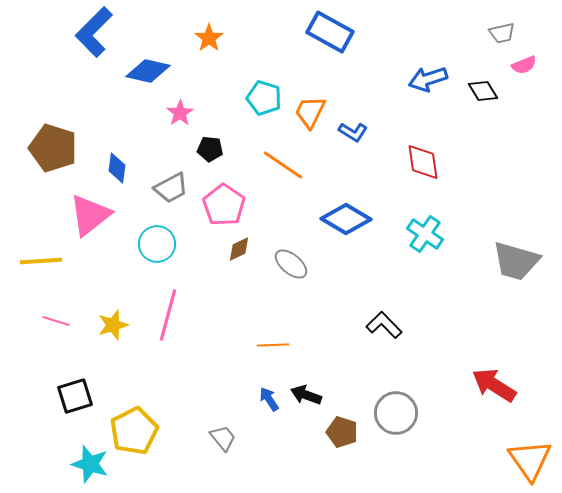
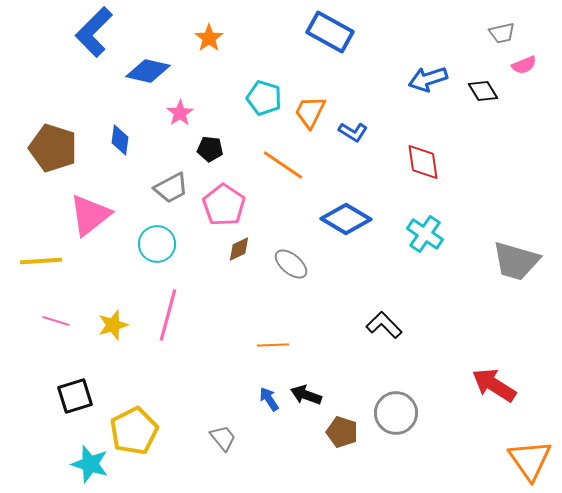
blue diamond at (117, 168): moved 3 px right, 28 px up
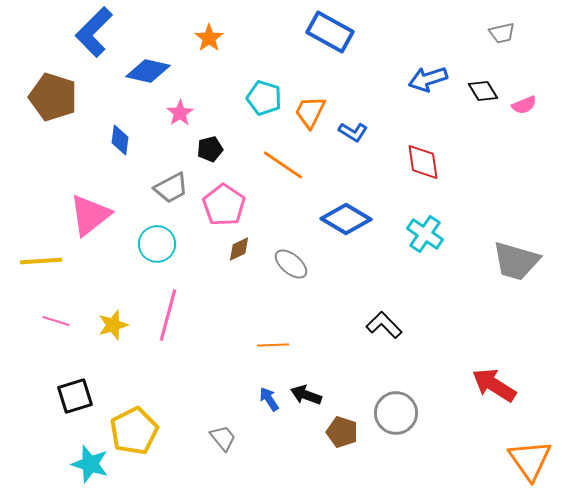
pink semicircle at (524, 65): moved 40 px down
brown pentagon at (53, 148): moved 51 px up
black pentagon at (210, 149): rotated 20 degrees counterclockwise
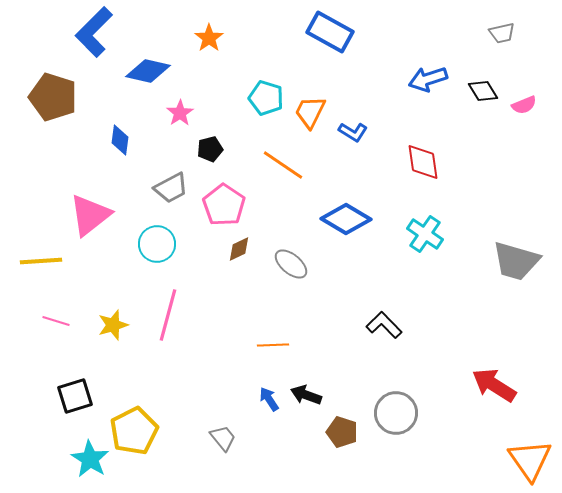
cyan pentagon at (264, 98): moved 2 px right
cyan star at (90, 464): moved 5 px up; rotated 15 degrees clockwise
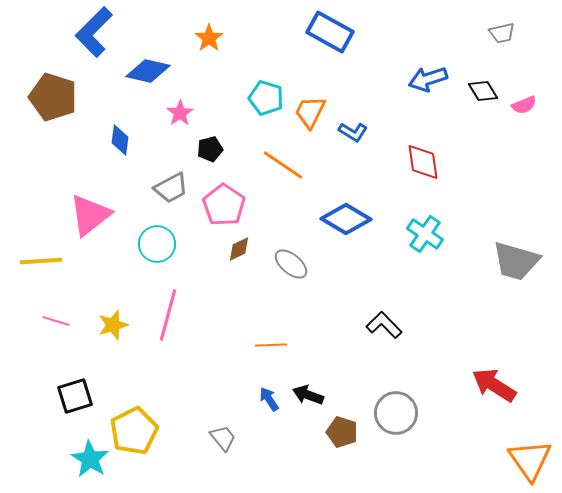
orange line at (273, 345): moved 2 px left
black arrow at (306, 395): moved 2 px right
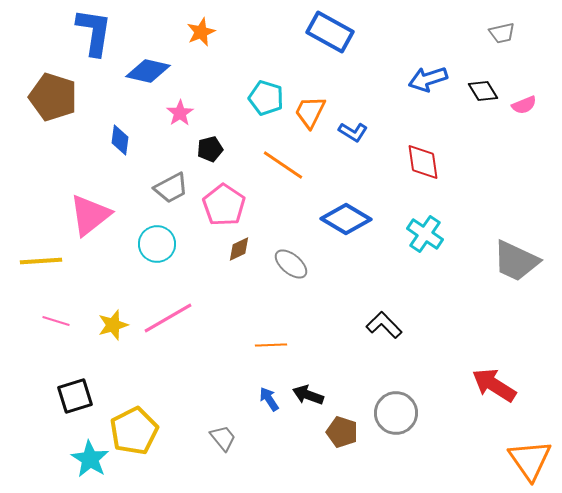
blue L-shape at (94, 32): rotated 144 degrees clockwise
orange star at (209, 38): moved 8 px left, 6 px up; rotated 12 degrees clockwise
gray trapezoid at (516, 261): rotated 9 degrees clockwise
pink line at (168, 315): moved 3 px down; rotated 45 degrees clockwise
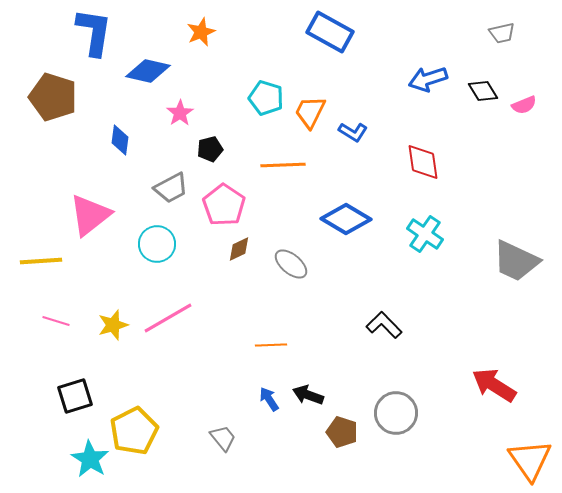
orange line at (283, 165): rotated 36 degrees counterclockwise
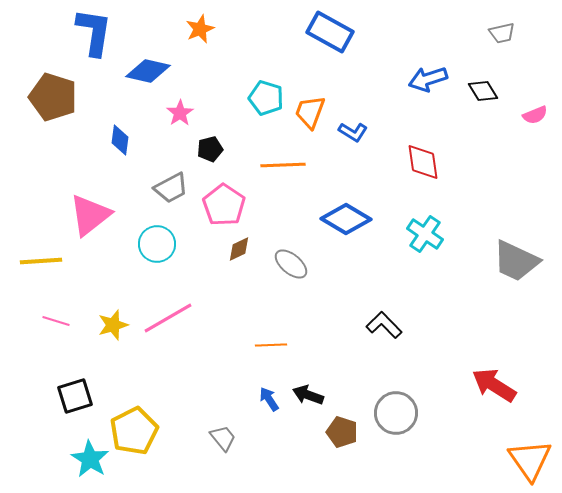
orange star at (201, 32): moved 1 px left, 3 px up
pink semicircle at (524, 105): moved 11 px right, 10 px down
orange trapezoid at (310, 112): rotated 6 degrees counterclockwise
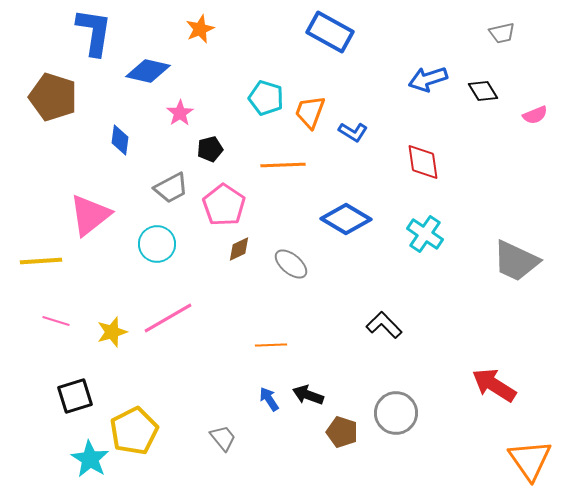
yellow star at (113, 325): moved 1 px left, 7 px down
